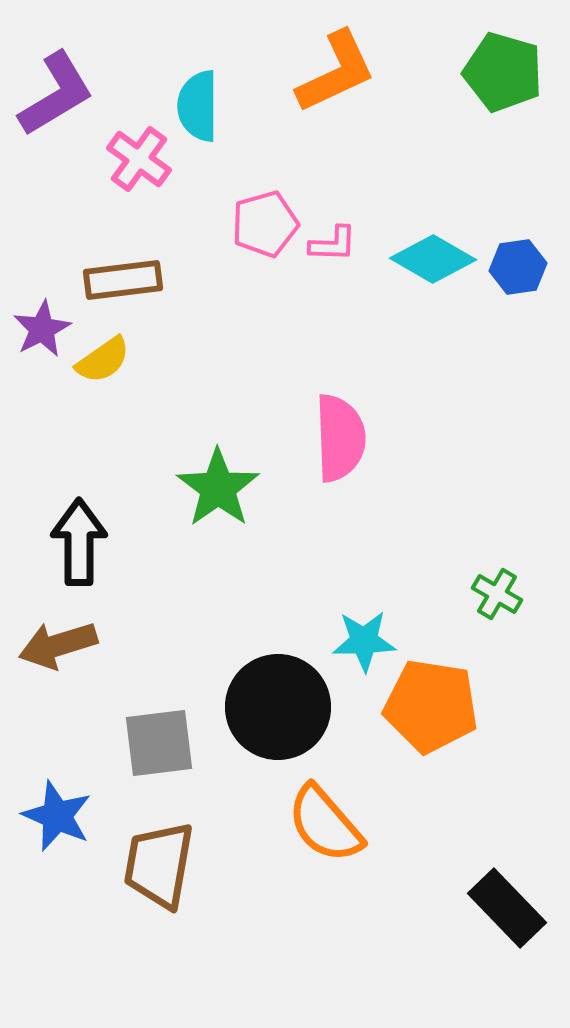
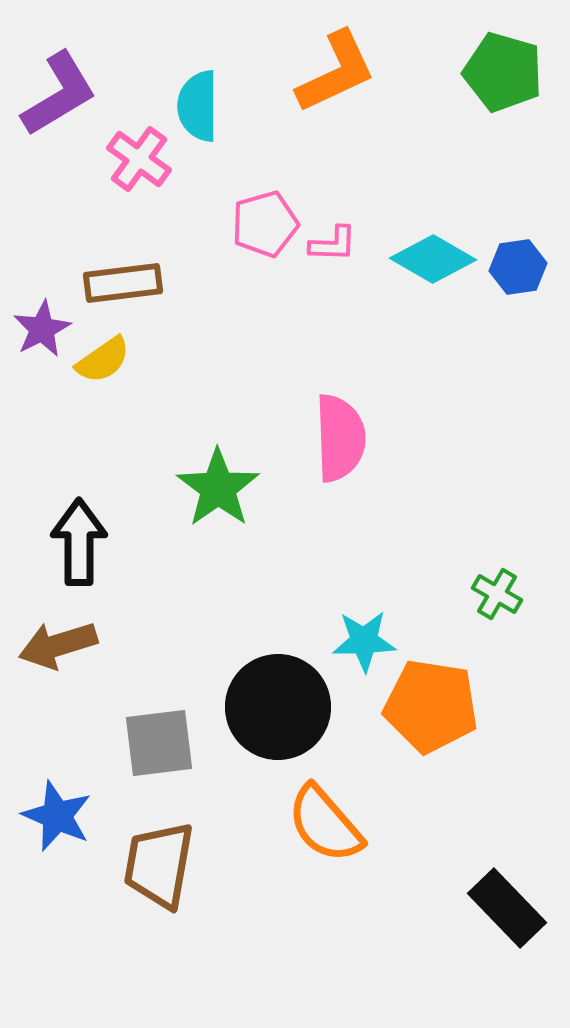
purple L-shape: moved 3 px right
brown rectangle: moved 3 px down
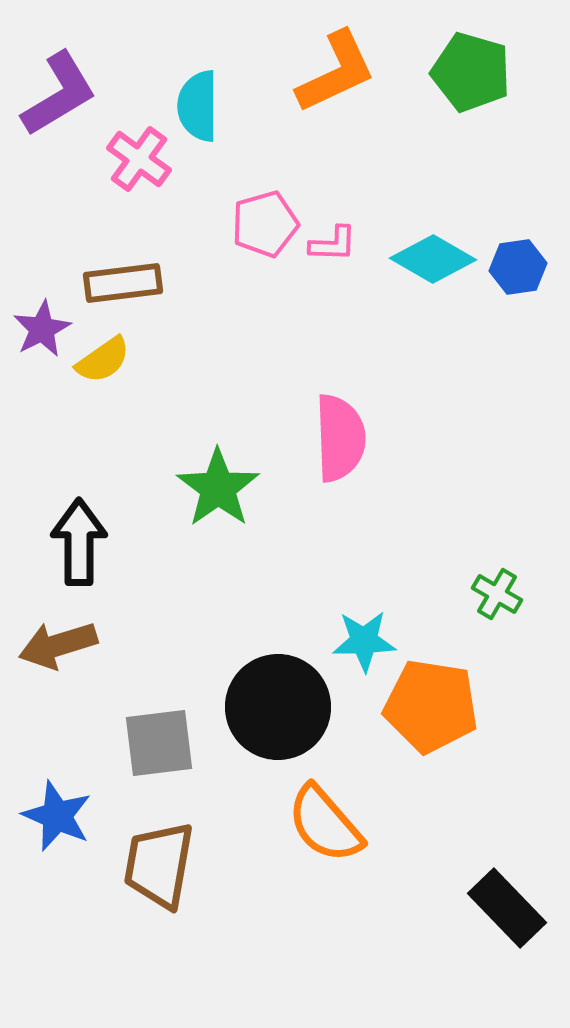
green pentagon: moved 32 px left
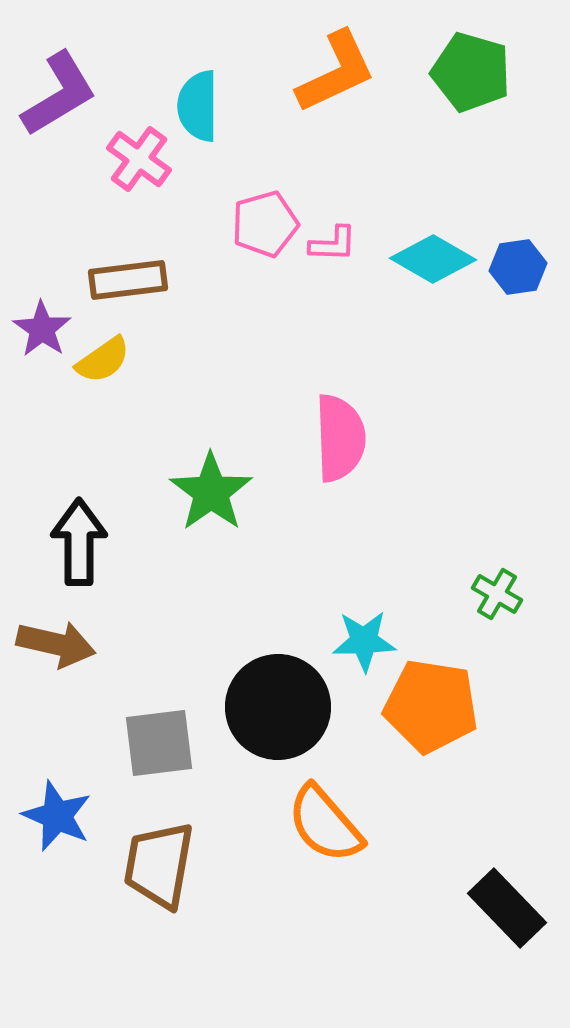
brown rectangle: moved 5 px right, 3 px up
purple star: rotated 10 degrees counterclockwise
green star: moved 7 px left, 4 px down
brown arrow: moved 2 px left, 1 px up; rotated 150 degrees counterclockwise
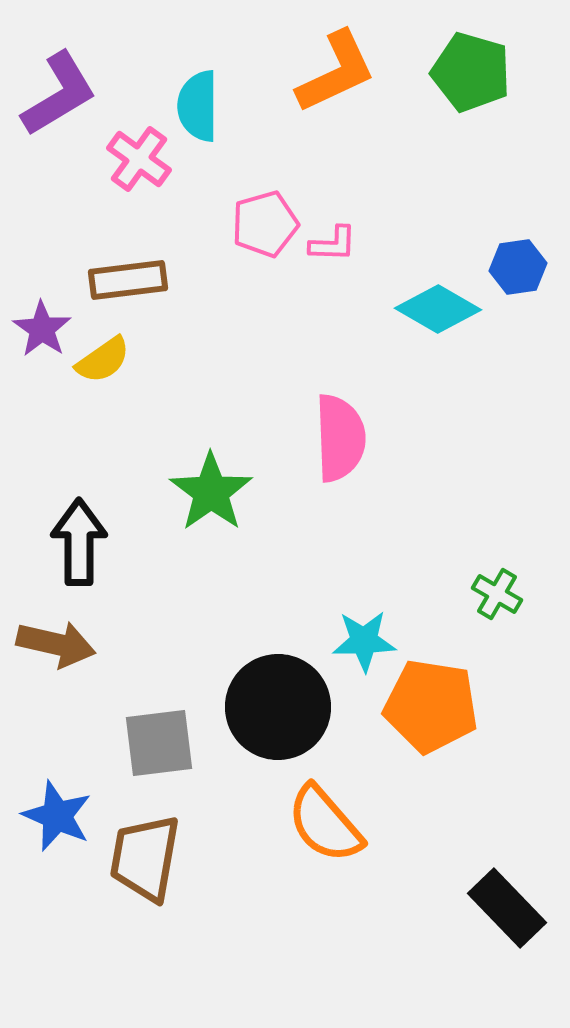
cyan diamond: moved 5 px right, 50 px down
brown trapezoid: moved 14 px left, 7 px up
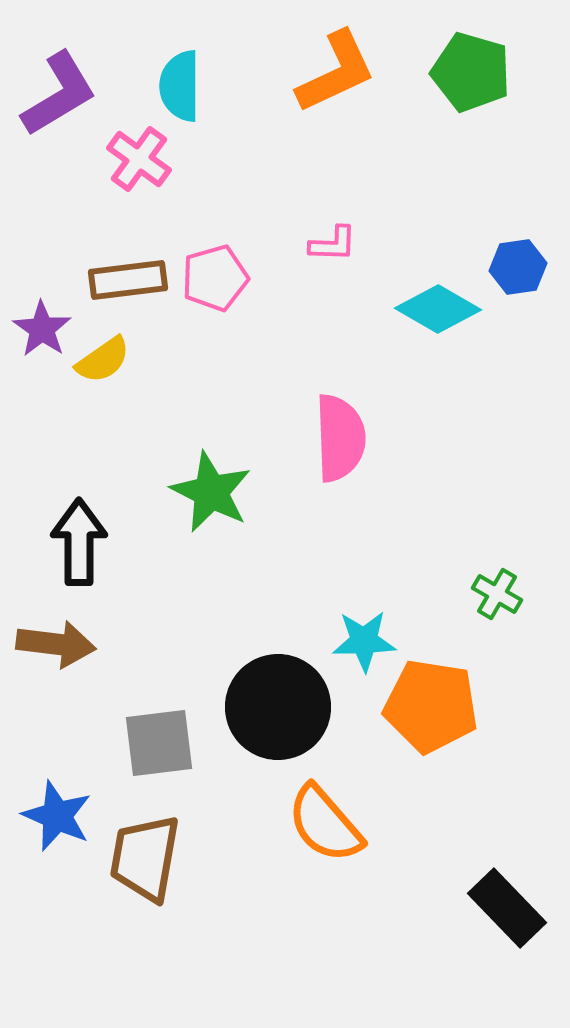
cyan semicircle: moved 18 px left, 20 px up
pink pentagon: moved 50 px left, 54 px down
green star: rotated 10 degrees counterclockwise
brown arrow: rotated 6 degrees counterclockwise
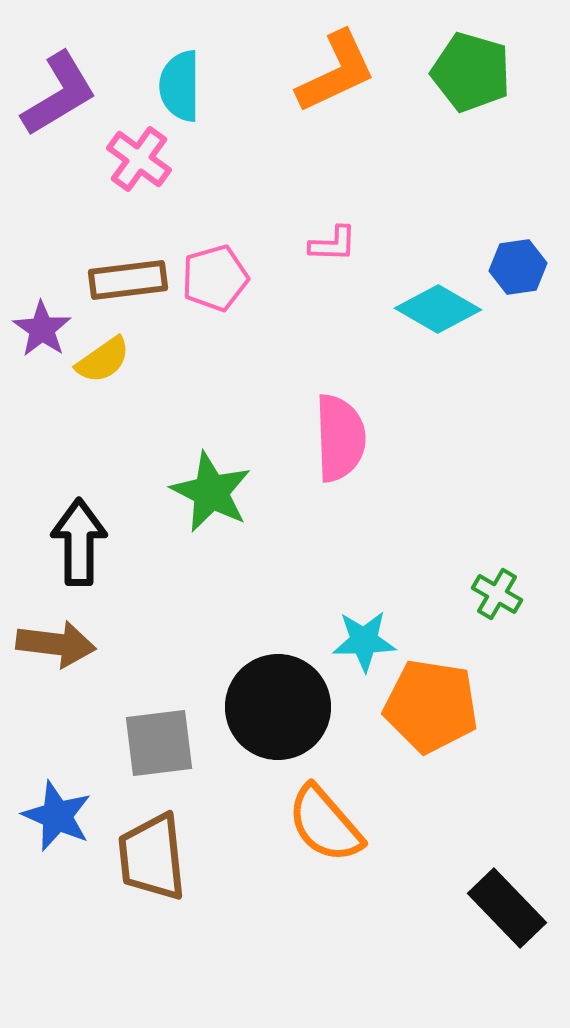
brown trapezoid: moved 7 px right, 1 px up; rotated 16 degrees counterclockwise
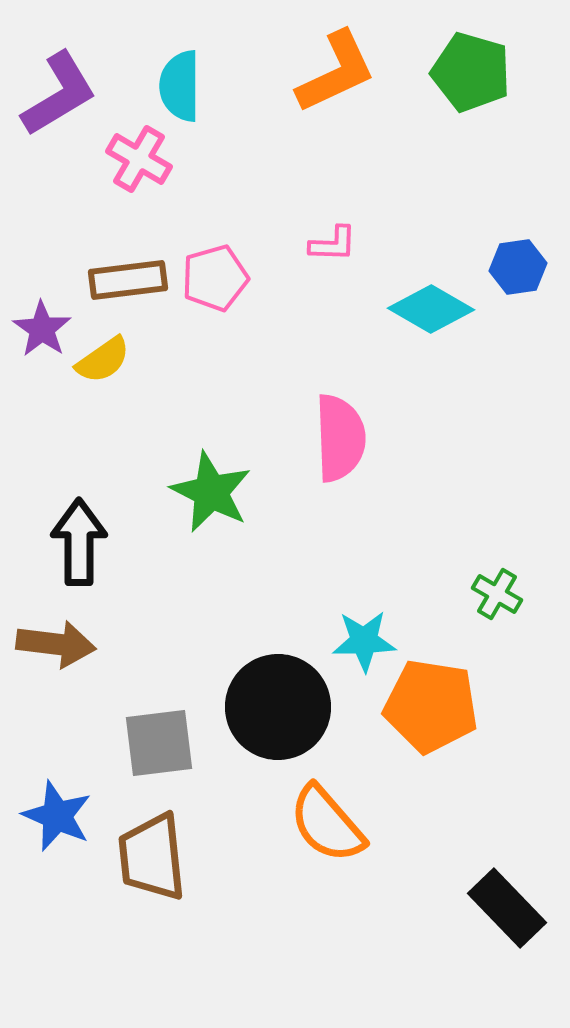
pink cross: rotated 6 degrees counterclockwise
cyan diamond: moved 7 px left
orange semicircle: moved 2 px right
